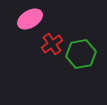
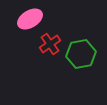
red cross: moved 2 px left
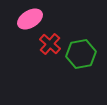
red cross: rotated 15 degrees counterclockwise
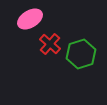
green hexagon: rotated 8 degrees counterclockwise
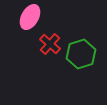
pink ellipse: moved 2 px up; rotated 30 degrees counterclockwise
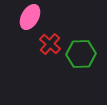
green hexagon: rotated 16 degrees clockwise
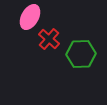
red cross: moved 1 px left, 5 px up
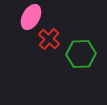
pink ellipse: moved 1 px right
